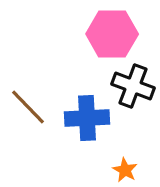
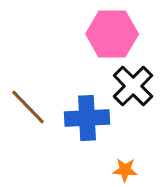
black cross: rotated 24 degrees clockwise
orange star: rotated 25 degrees counterclockwise
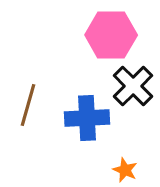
pink hexagon: moved 1 px left, 1 px down
brown line: moved 2 px up; rotated 60 degrees clockwise
orange star: rotated 20 degrees clockwise
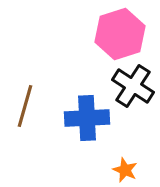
pink hexagon: moved 9 px right, 1 px up; rotated 18 degrees counterclockwise
black cross: rotated 12 degrees counterclockwise
brown line: moved 3 px left, 1 px down
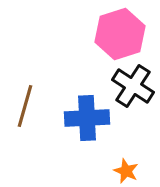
orange star: moved 1 px right, 1 px down
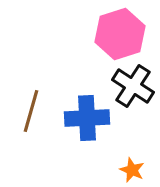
brown line: moved 6 px right, 5 px down
orange star: moved 6 px right, 1 px up
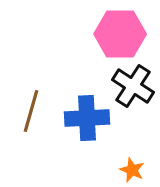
pink hexagon: rotated 18 degrees clockwise
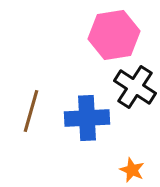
pink hexagon: moved 6 px left, 1 px down; rotated 9 degrees counterclockwise
black cross: moved 2 px right, 1 px down
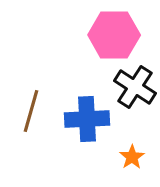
pink hexagon: rotated 9 degrees clockwise
blue cross: moved 1 px down
orange star: moved 13 px up; rotated 15 degrees clockwise
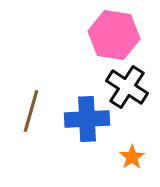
pink hexagon: rotated 9 degrees clockwise
black cross: moved 8 px left
